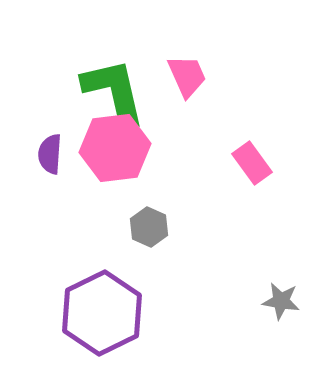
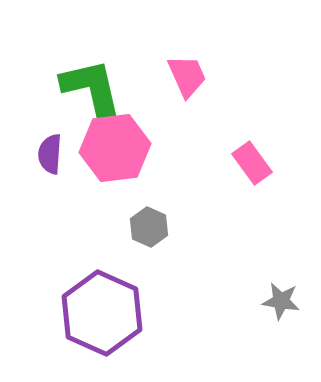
green L-shape: moved 21 px left
purple hexagon: rotated 10 degrees counterclockwise
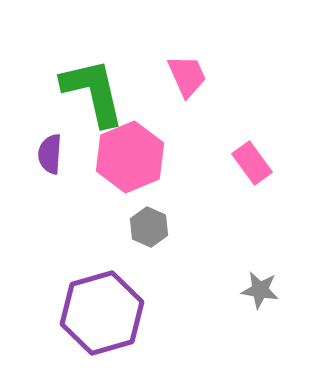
pink hexagon: moved 15 px right, 9 px down; rotated 16 degrees counterclockwise
gray star: moved 21 px left, 11 px up
purple hexagon: rotated 20 degrees clockwise
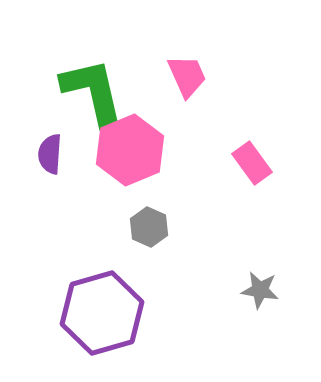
pink hexagon: moved 7 px up
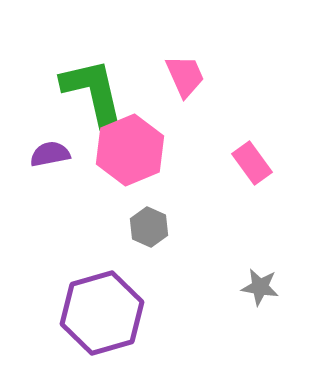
pink trapezoid: moved 2 px left
purple semicircle: rotated 75 degrees clockwise
gray star: moved 3 px up
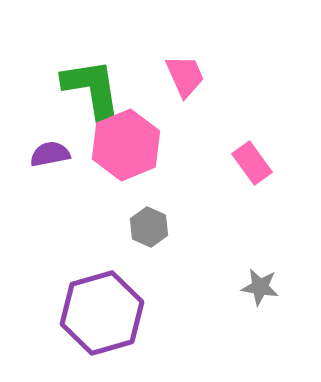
green L-shape: rotated 4 degrees clockwise
pink hexagon: moved 4 px left, 5 px up
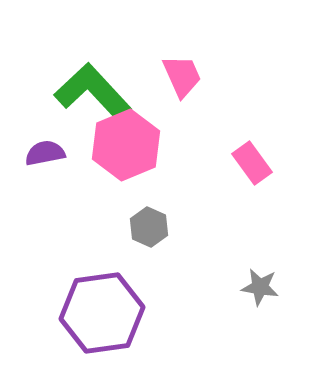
pink trapezoid: moved 3 px left
green L-shape: rotated 34 degrees counterclockwise
purple semicircle: moved 5 px left, 1 px up
purple hexagon: rotated 8 degrees clockwise
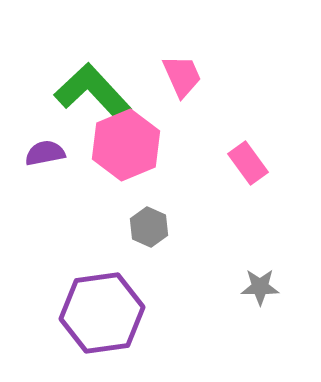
pink rectangle: moved 4 px left
gray star: rotated 9 degrees counterclockwise
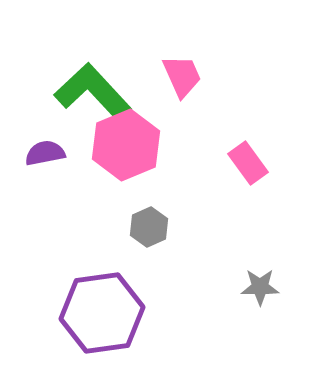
gray hexagon: rotated 12 degrees clockwise
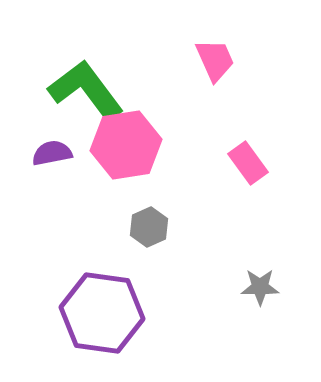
pink trapezoid: moved 33 px right, 16 px up
green L-shape: moved 7 px left, 2 px up; rotated 6 degrees clockwise
pink hexagon: rotated 14 degrees clockwise
purple semicircle: moved 7 px right
purple hexagon: rotated 16 degrees clockwise
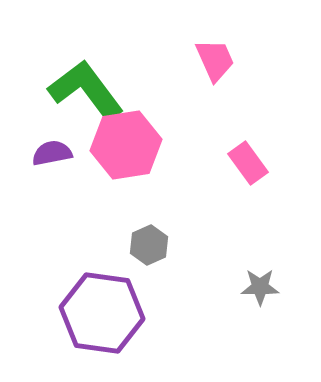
gray hexagon: moved 18 px down
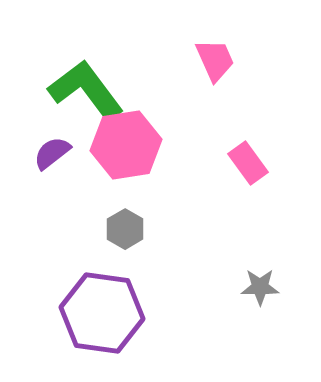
purple semicircle: rotated 27 degrees counterclockwise
gray hexagon: moved 24 px left, 16 px up; rotated 6 degrees counterclockwise
